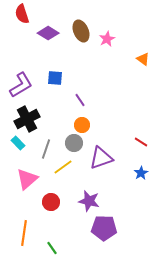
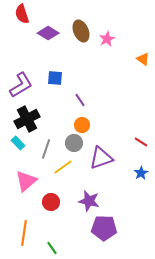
pink triangle: moved 1 px left, 2 px down
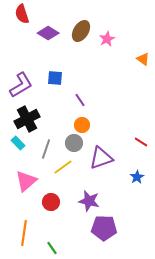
brown ellipse: rotated 55 degrees clockwise
blue star: moved 4 px left, 4 px down
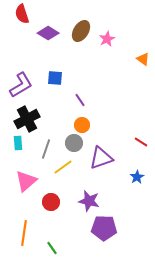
cyan rectangle: rotated 40 degrees clockwise
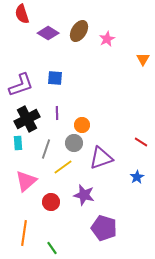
brown ellipse: moved 2 px left
orange triangle: rotated 24 degrees clockwise
purple L-shape: rotated 12 degrees clockwise
purple line: moved 23 px left, 13 px down; rotated 32 degrees clockwise
purple star: moved 5 px left, 6 px up
purple pentagon: rotated 15 degrees clockwise
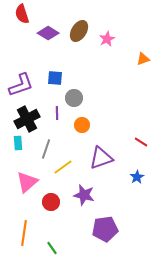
orange triangle: rotated 40 degrees clockwise
gray circle: moved 45 px up
pink triangle: moved 1 px right, 1 px down
purple pentagon: moved 1 px right, 1 px down; rotated 25 degrees counterclockwise
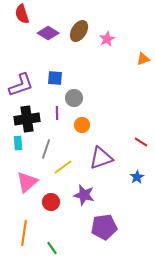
black cross: rotated 20 degrees clockwise
purple pentagon: moved 1 px left, 2 px up
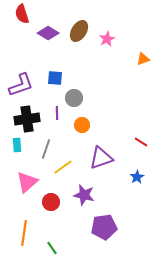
cyan rectangle: moved 1 px left, 2 px down
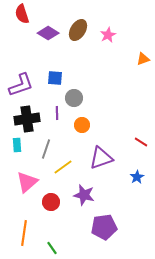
brown ellipse: moved 1 px left, 1 px up
pink star: moved 1 px right, 4 px up
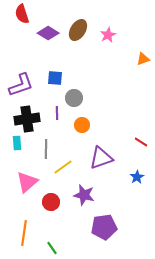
cyan rectangle: moved 2 px up
gray line: rotated 18 degrees counterclockwise
